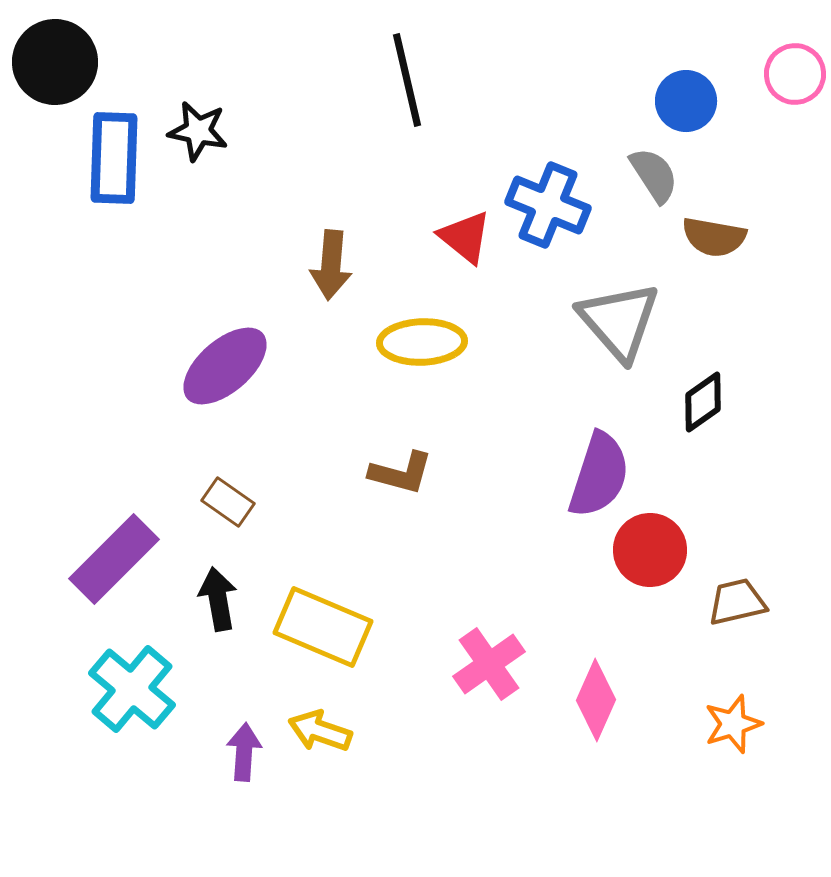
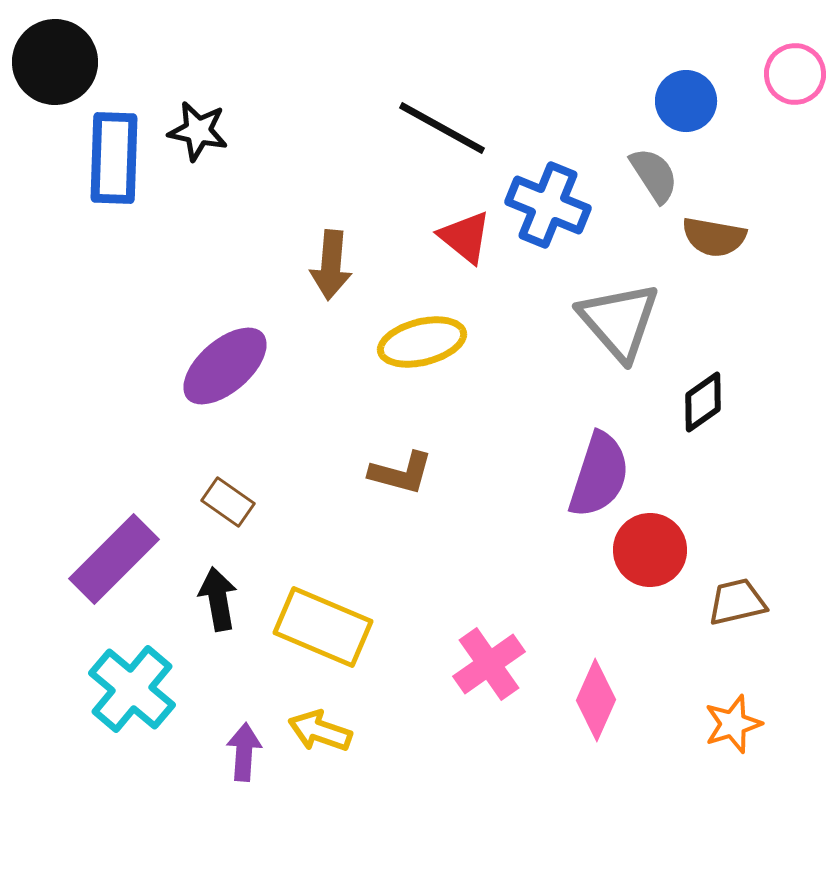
black line: moved 35 px right, 48 px down; rotated 48 degrees counterclockwise
yellow ellipse: rotated 12 degrees counterclockwise
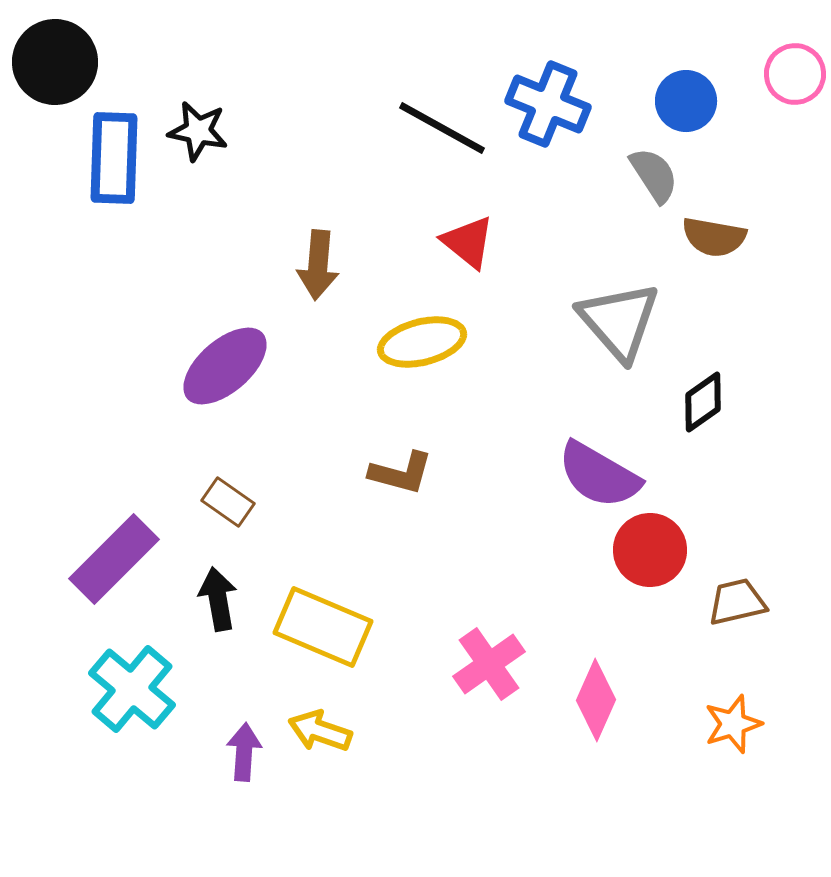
blue cross: moved 101 px up
red triangle: moved 3 px right, 5 px down
brown arrow: moved 13 px left
purple semicircle: rotated 102 degrees clockwise
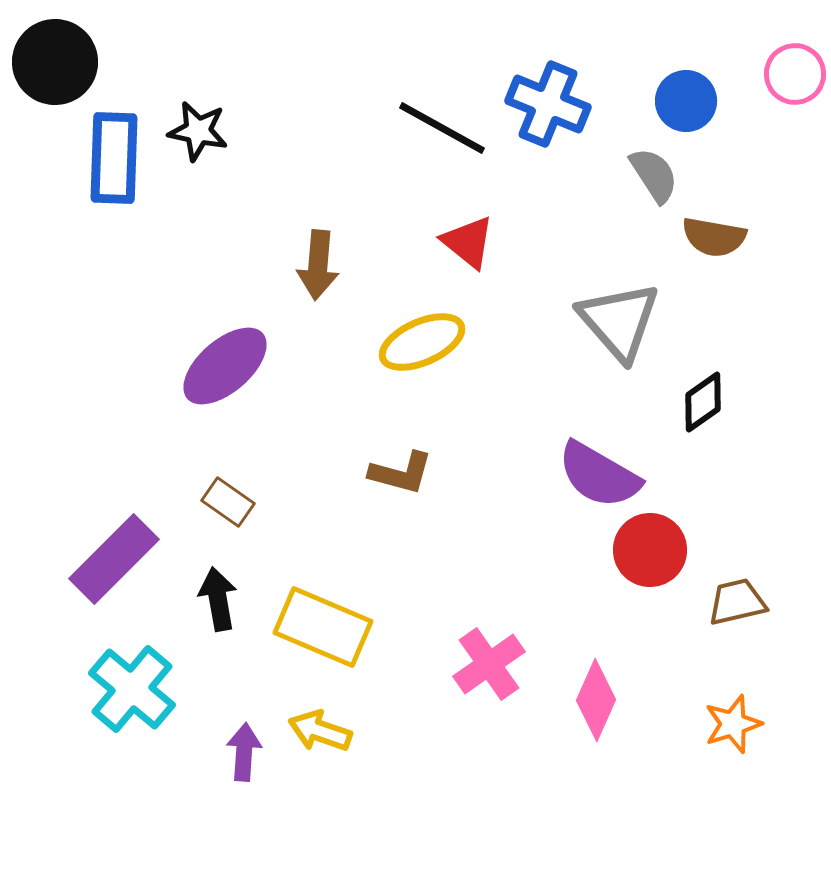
yellow ellipse: rotated 10 degrees counterclockwise
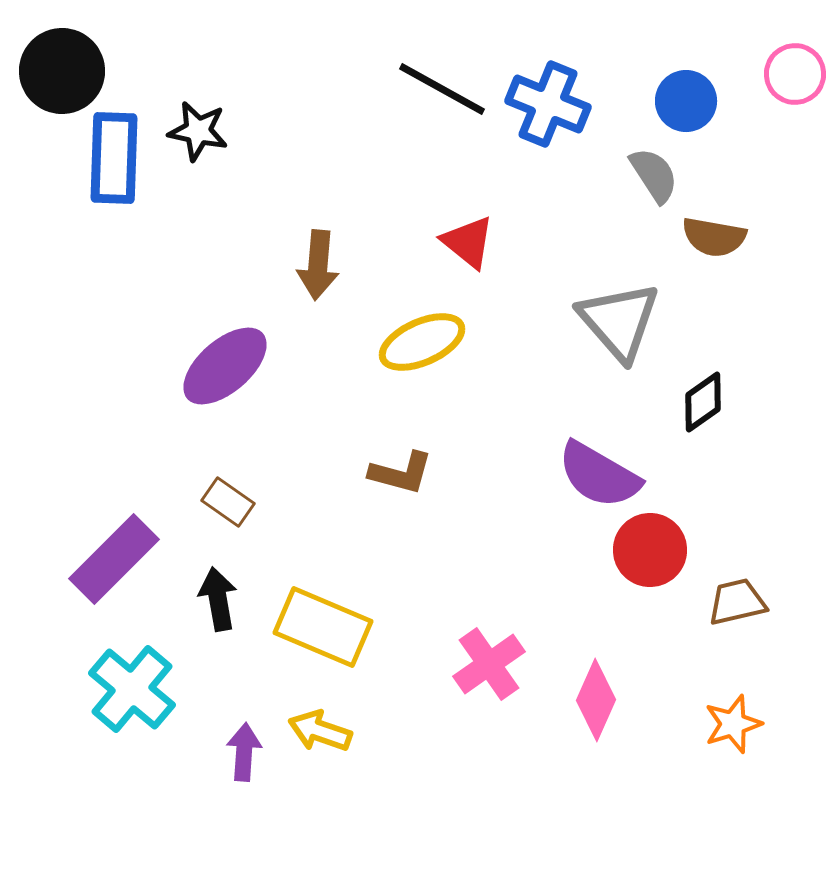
black circle: moved 7 px right, 9 px down
black line: moved 39 px up
